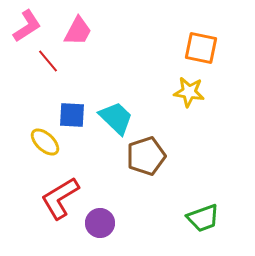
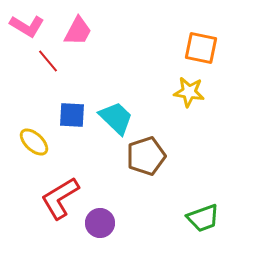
pink L-shape: rotated 64 degrees clockwise
yellow ellipse: moved 11 px left
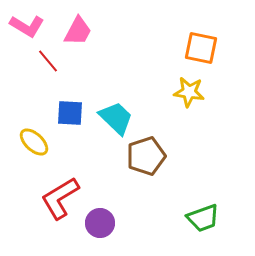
blue square: moved 2 px left, 2 px up
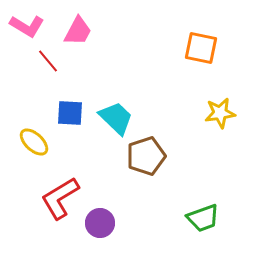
yellow star: moved 31 px right, 21 px down; rotated 16 degrees counterclockwise
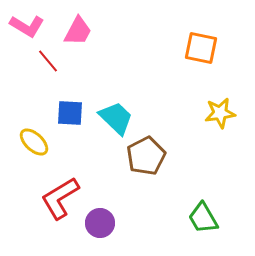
brown pentagon: rotated 9 degrees counterclockwise
green trapezoid: rotated 80 degrees clockwise
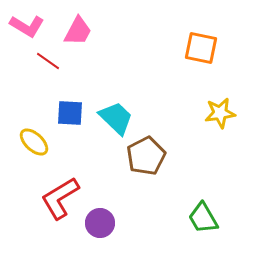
red line: rotated 15 degrees counterclockwise
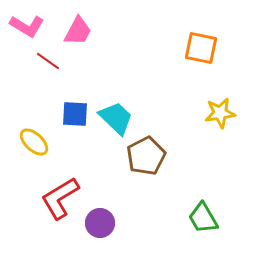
blue square: moved 5 px right, 1 px down
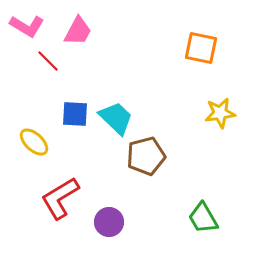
red line: rotated 10 degrees clockwise
brown pentagon: rotated 12 degrees clockwise
purple circle: moved 9 px right, 1 px up
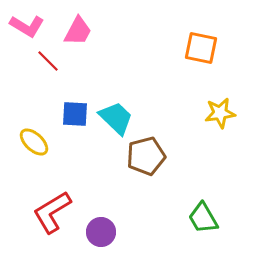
red L-shape: moved 8 px left, 14 px down
purple circle: moved 8 px left, 10 px down
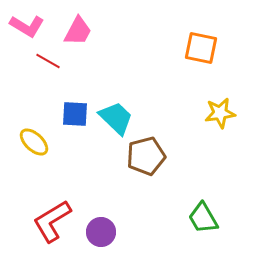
red line: rotated 15 degrees counterclockwise
red L-shape: moved 9 px down
